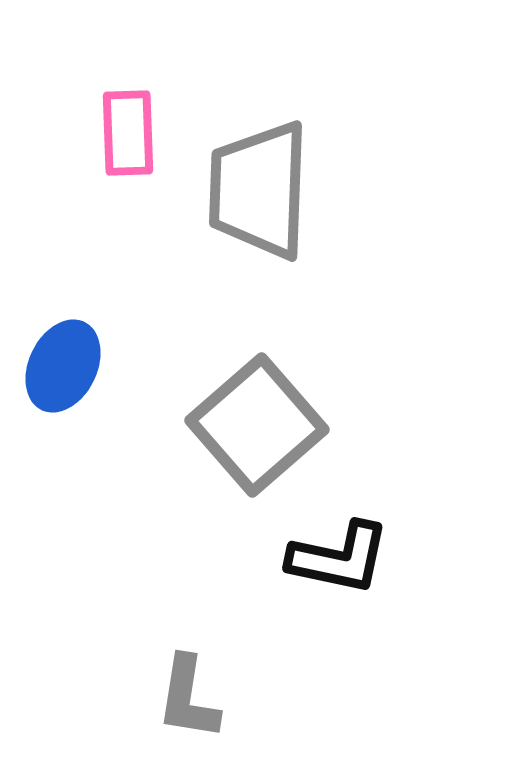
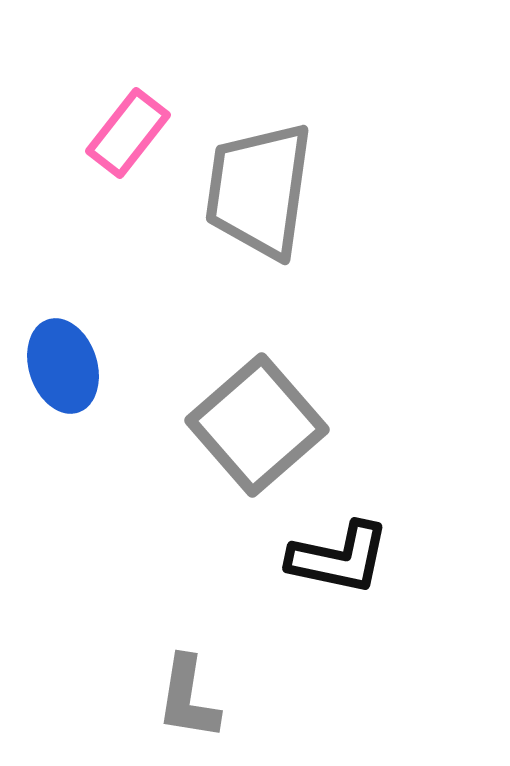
pink rectangle: rotated 40 degrees clockwise
gray trapezoid: rotated 6 degrees clockwise
blue ellipse: rotated 44 degrees counterclockwise
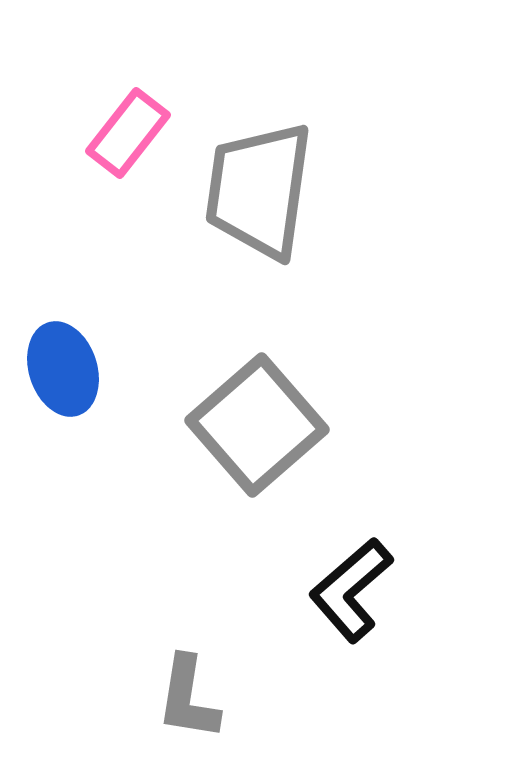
blue ellipse: moved 3 px down
black L-shape: moved 12 px right, 32 px down; rotated 127 degrees clockwise
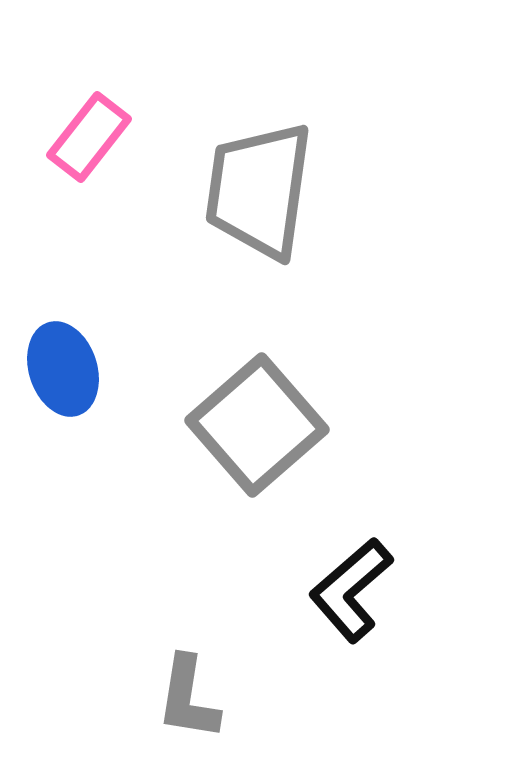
pink rectangle: moved 39 px left, 4 px down
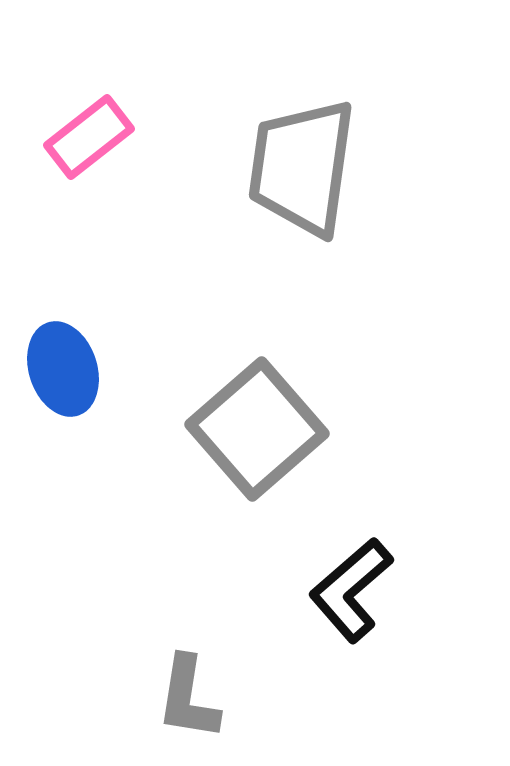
pink rectangle: rotated 14 degrees clockwise
gray trapezoid: moved 43 px right, 23 px up
gray square: moved 4 px down
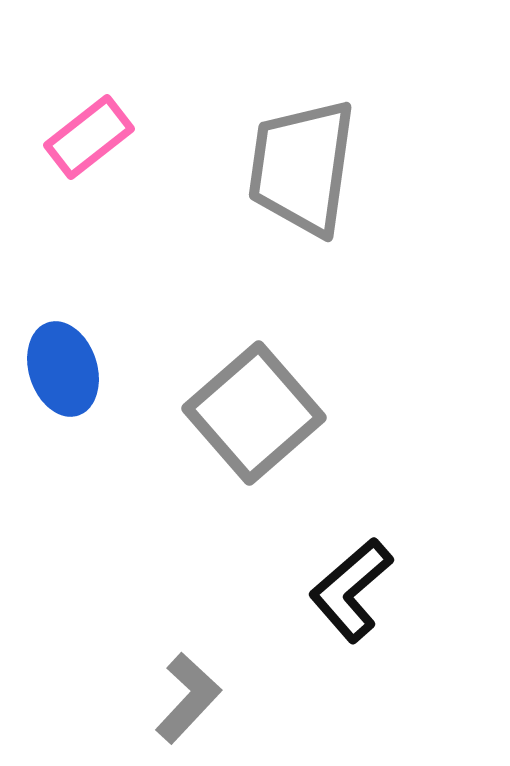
gray square: moved 3 px left, 16 px up
gray L-shape: rotated 146 degrees counterclockwise
